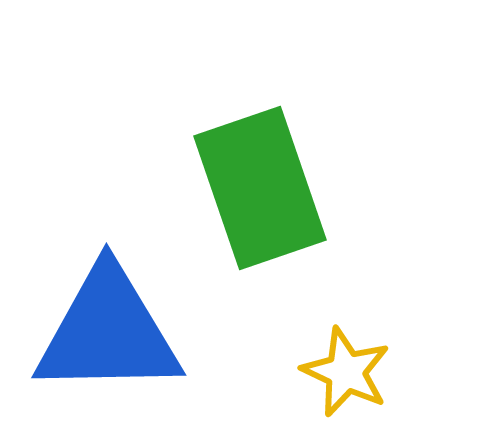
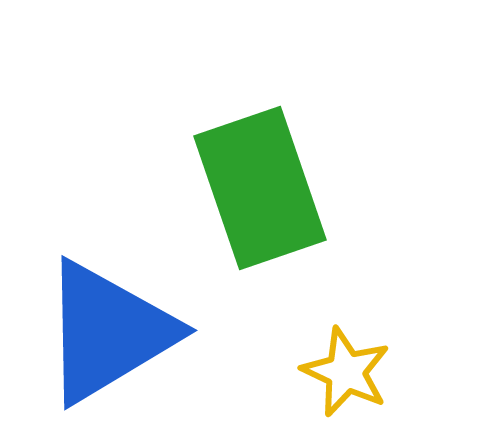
blue triangle: rotated 30 degrees counterclockwise
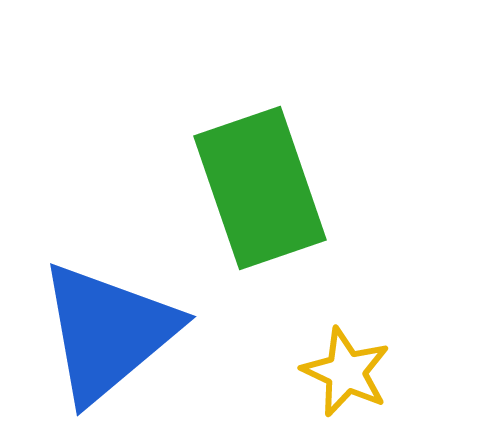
blue triangle: rotated 9 degrees counterclockwise
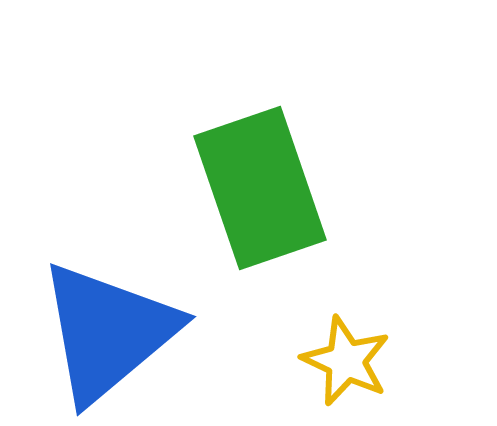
yellow star: moved 11 px up
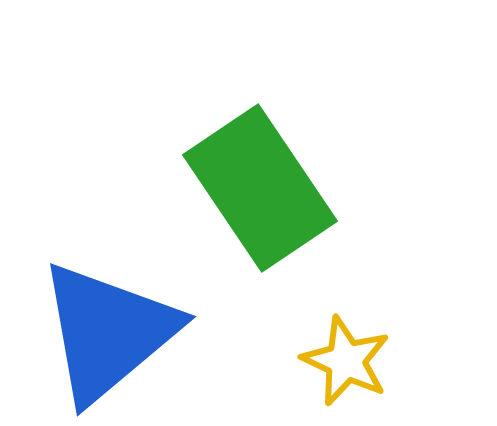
green rectangle: rotated 15 degrees counterclockwise
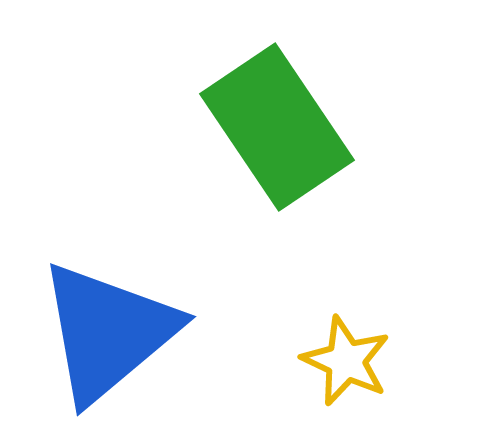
green rectangle: moved 17 px right, 61 px up
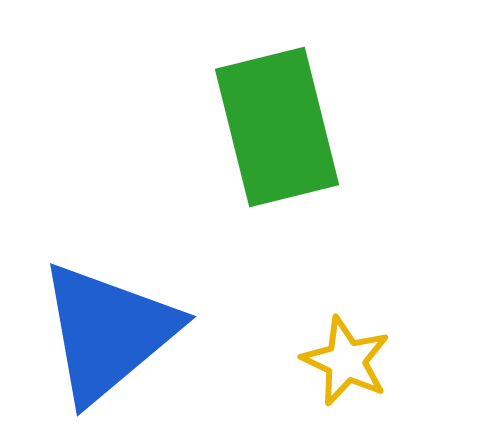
green rectangle: rotated 20 degrees clockwise
